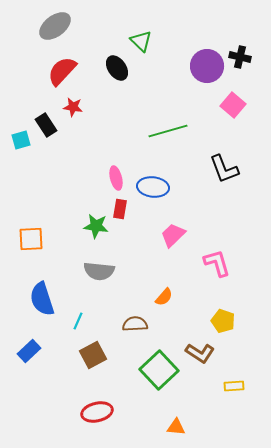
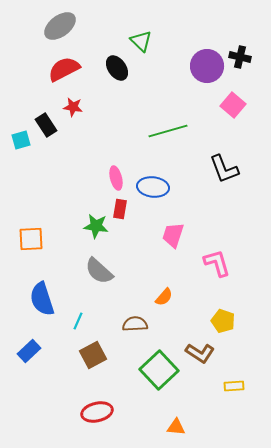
gray ellipse: moved 5 px right
red semicircle: moved 2 px right, 2 px up; rotated 20 degrees clockwise
pink trapezoid: rotated 28 degrees counterclockwise
gray semicircle: rotated 36 degrees clockwise
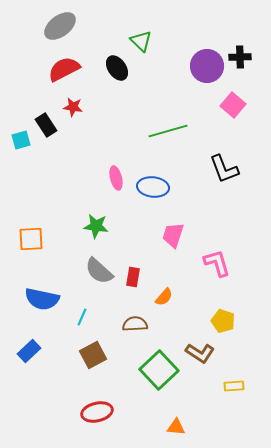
black cross: rotated 15 degrees counterclockwise
red rectangle: moved 13 px right, 68 px down
blue semicircle: rotated 60 degrees counterclockwise
cyan line: moved 4 px right, 4 px up
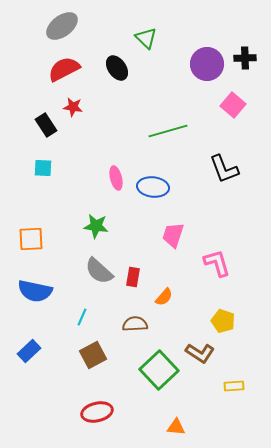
gray ellipse: moved 2 px right
green triangle: moved 5 px right, 3 px up
black cross: moved 5 px right, 1 px down
purple circle: moved 2 px up
cyan square: moved 22 px right, 28 px down; rotated 18 degrees clockwise
blue semicircle: moved 7 px left, 8 px up
